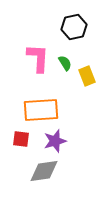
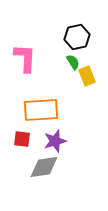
black hexagon: moved 3 px right, 10 px down
pink L-shape: moved 13 px left
green semicircle: moved 8 px right, 1 px up
red square: moved 1 px right
gray diamond: moved 4 px up
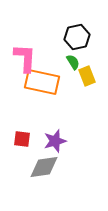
orange rectangle: moved 1 px right, 28 px up; rotated 16 degrees clockwise
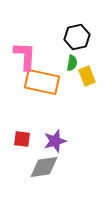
pink L-shape: moved 2 px up
green semicircle: moved 1 px left, 1 px down; rotated 42 degrees clockwise
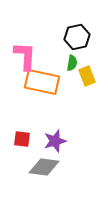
gray diamond: rotated 16 degrees clockwise
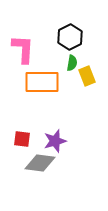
black hexagon: moved 7 px left; rotated 15 degrees counterclockwise
pink L-shape: moved 2 px left, 7 px up
orange rectangle: rotated 12 degrees counterclockwise
gray diamond: moved 4 px left, 4 px up
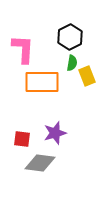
purple star: moved 8 px up
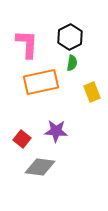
pink L-shape: moved 4 px right, 5 px up
yellow rectangle: moved 5 px right, 16 px down
orange rectangle: moved 1 px left; rotated 12 degrees counterclockwise
purple star: moved 1 px right, 2 px up; rotated 20 degrees clockwise
red square: rotated 30 degrees clockwise
gray diamond: moved 4 px down
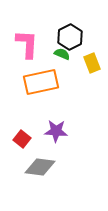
green semicircle: moved 10 px left, 9 px up; rotated 77 degrees counterclockwise
yellow rectangle: moved 29 px up
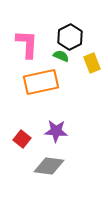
green semicircle: moved 1 px left, 2 px down
gray diamond: moved 9 px right, 1 px up
